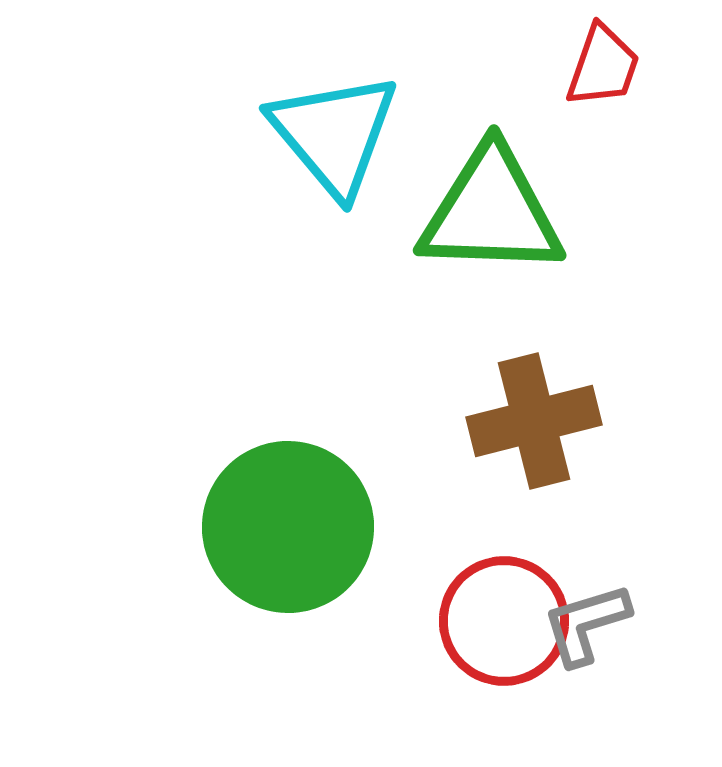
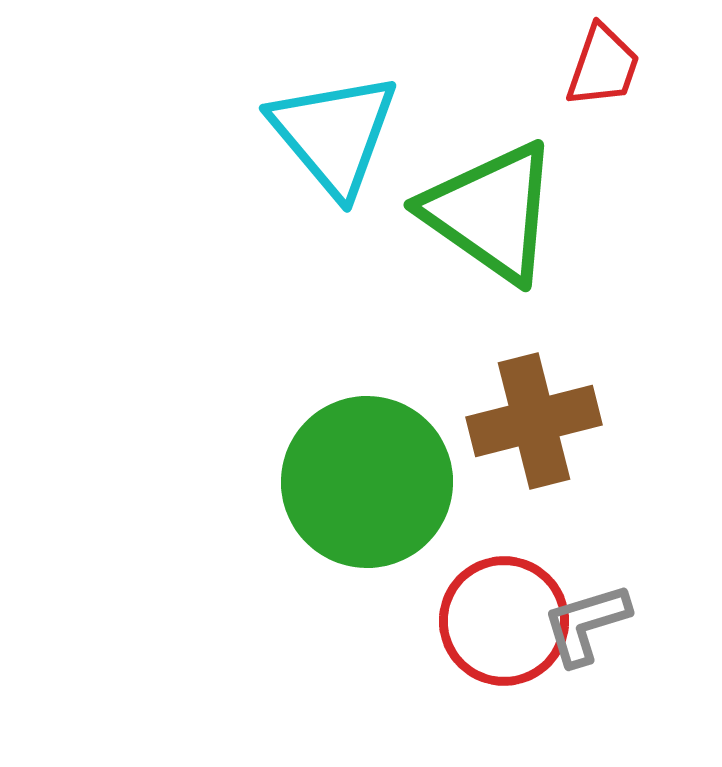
green triangle: rotated 33 degrees clockwise
green circle: moved 79 px right, 45 px up
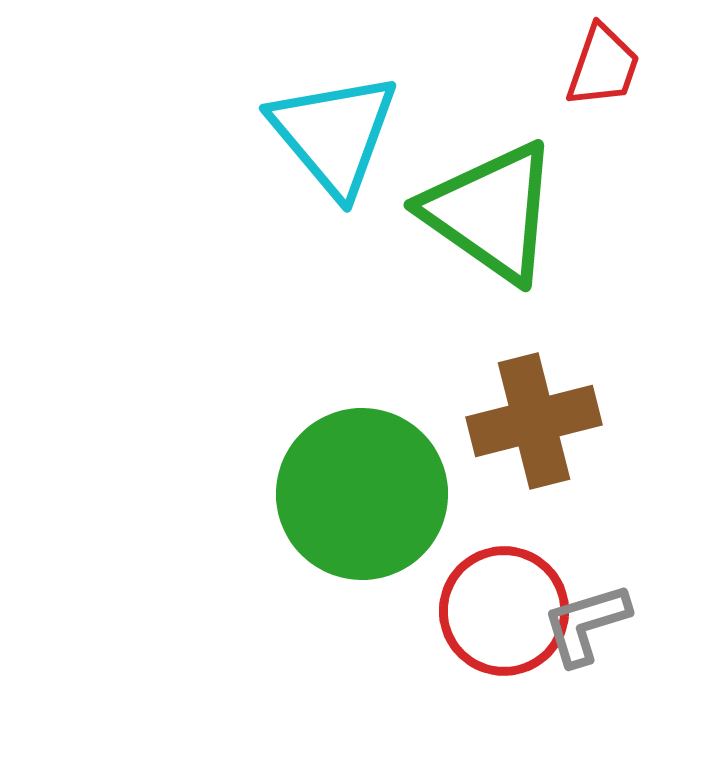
green circle: moved 5 px left, 12 px down
red circle: moved 10 px up
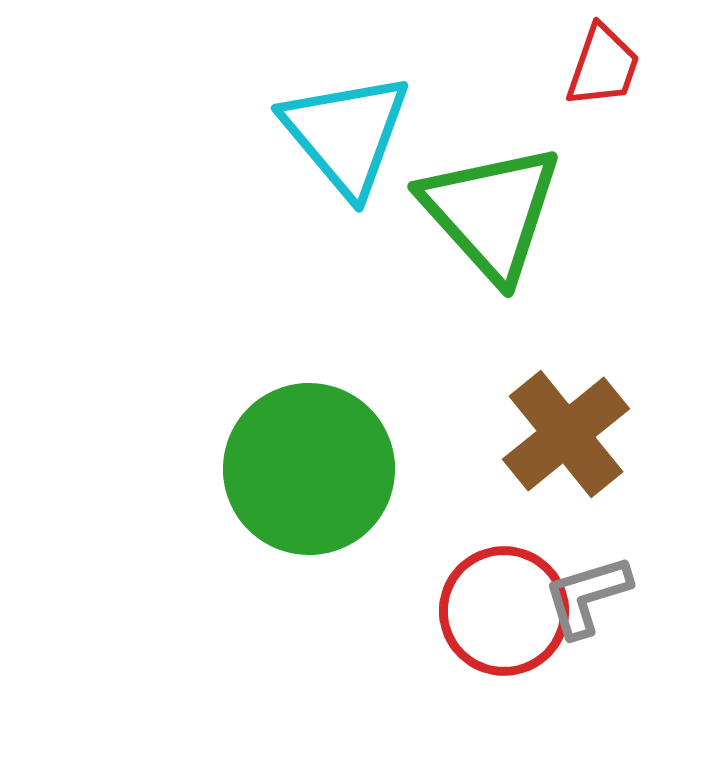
cyan triangle: moved 12 px right
green triangle: rotated 13 degrees clockwise
brown cross: moved 32 px right, 13 px down; rotated 25 degrees counterclockwise
green circle: moved 53 px left, 25 px up
gray L-shape: moved 1 px right, 28 px up
